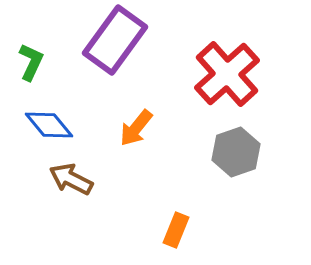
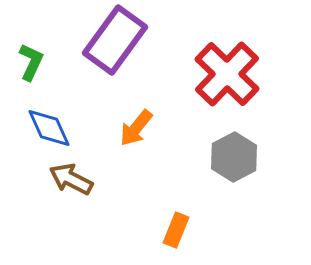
red cross: rotated 4 degrees counterclockwise
blue diamond: moved 3 px down; rotated 15 degrees clockwise
gray hexagon: moved 2 px left, 5 px down; rotated 9 degrees counterclockwise
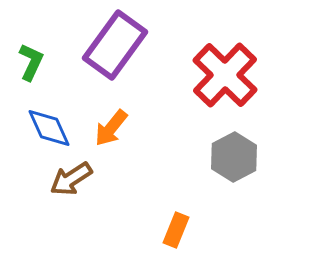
purple rectangle: moved 5 px down
red cross: moved 2 px left, 1 px down
orange arrow: moved 25 px left
brown arrow: rotated 60 degrees counterclockwise
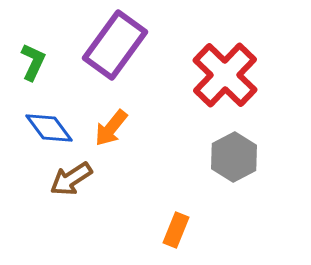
green L-shape: moved 2 px right
blue diamond: rotated 12 degrees counterclockwise
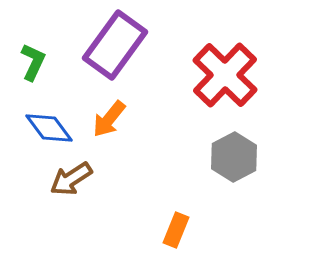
orange arrow: moved 2 px left, 9 px up
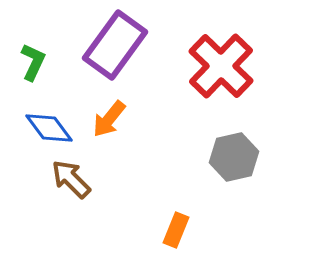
red cross: moved 4 px left, 9 px up
gray hexagon: rotated 15 degrees clockwise
brown arrow: rotated 78 degrees clockwise
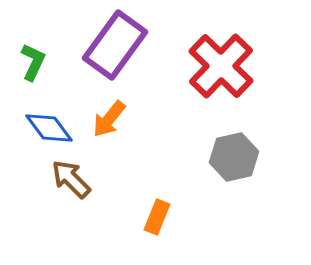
orange rectangle: moved 19 px left, 13 px up
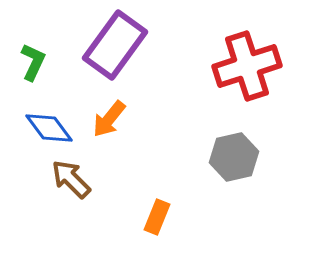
red cross: moved 26 px right; rotated 28 degrees clockwise
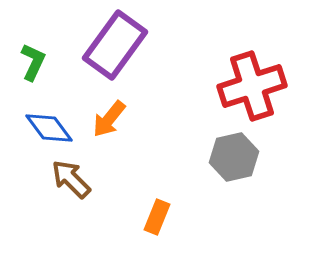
red cross: moved 5 px right, 20 px down
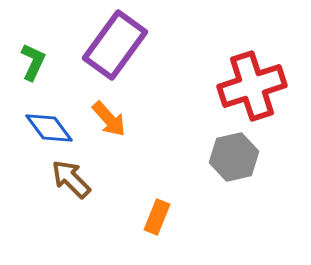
orange arrow: rotated 81 degrees counterclockwise
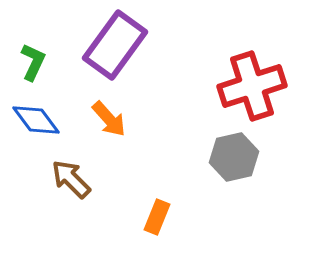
blue diamond: moved 13 px left, 8 px up
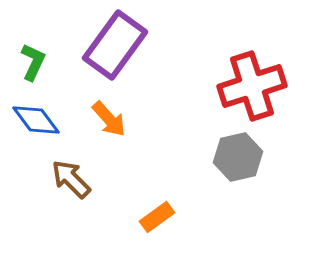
gray hexagon: moved 4 px right
orange rectangle: rotated 32 degrees clockwise
